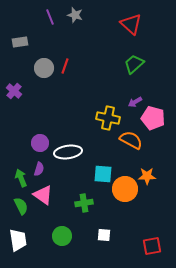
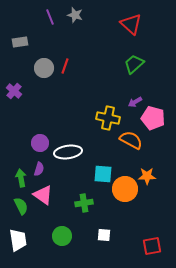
green arrow: rotated 12 degrees clockwise
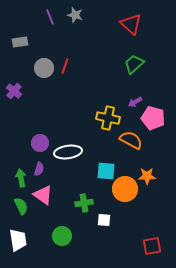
cyan square: moved 3 px right, 3 px up
white square: moved 15 px up
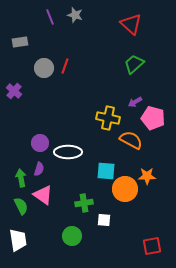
white ellipse: rotated 8 degrees clockwise
green circle: moved 10 px right
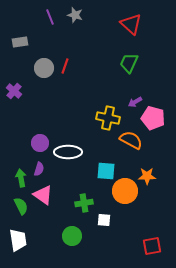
green trapezoid: moved 5 px left, 1 px up; rotated 25 degrees counterclockwise
orange circle: moved 2 px down
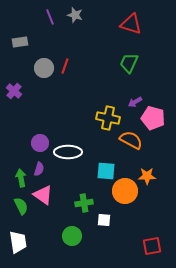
red triangle: rotated 25 degrees counterclockwise
white trapezoid: moved 2 px down
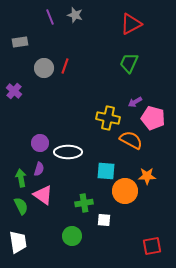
red triangle: rotated 45 degrees counterclockwise
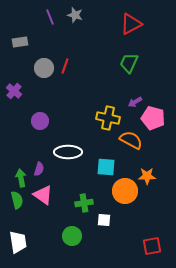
purple circle: moved 22 px up
cyan square: moved 4 px up
green semicircle: moved 4 px left, 6 px up; rotated 12 degrees clockwise
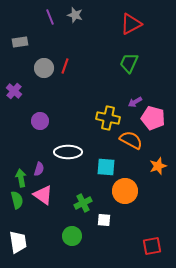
orange star: moved 11 px right, 10 px up; rotated 18 degrees counterclockwise
green cross: moved 1 px left; rotated 18 degrees counterclockwise
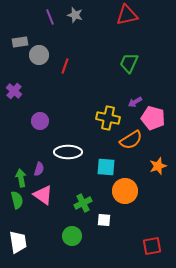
red triangle: moved 4 px left, 9 px up; rotated 15 degrees clockwise
gray circle: moved 5 px left, 13 px up
orange semicircle: rotated 120 degrees clockwise
